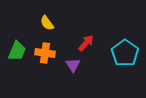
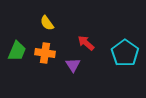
red arrow: rotated 90 degrees counterclockwise
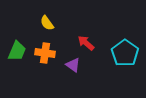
purple triangle: rotated 21 degrees counterclockwise
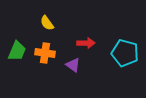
red arrow: rotated 138 degrees clockwise
cyan pentagon: rotated 20 degrees counterclockwise
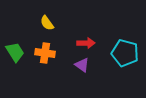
green trapezoid: moved 2 px left, 1 px down; rotated 55 degrees counterclockwise
purple triangle: moved 9 px right
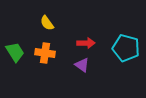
cyan pentagon: moved 1 px right, 5 px up
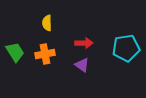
yellow semicircle: rotated 35 degrees clockwise
red arrow: moved 2 px left
cyan pentagon: rotated 24 degrees counterclockwise
orange cross: moved 1 px down; rotated 18 degrees counterclockwise
